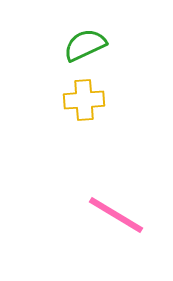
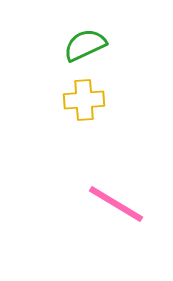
pink line: moved 11 px up
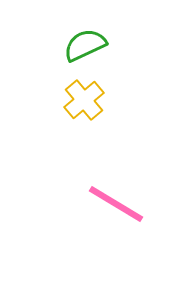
yellow cross: rotated 36 degrees counterclockwise
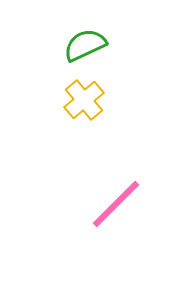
pink line: rotated 76 degrees counterclockwise
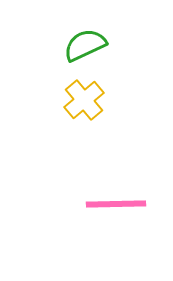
pink line: rotated 44 degrees clockwise
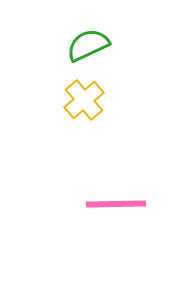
green semicircle: moved 3 px right
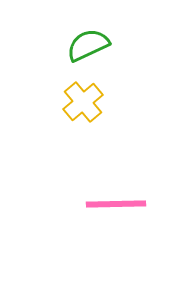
yellow cross: moved 1 px left, 2 px down
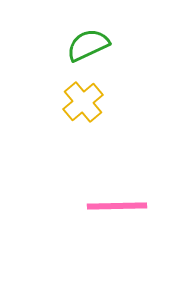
pink line: moved 1 px right, 2 px down
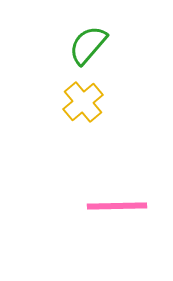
green semicircle: rotated 24 degrees counterclockwise
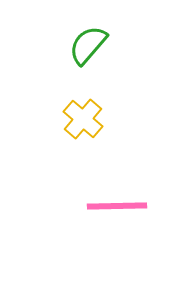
yellow cross: moved 17 px down; rotated 9 degrees counterclockwise
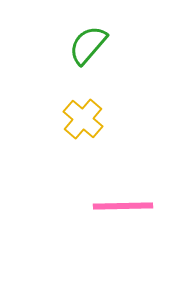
pink line: moved 6 px right
